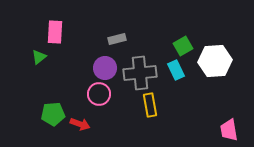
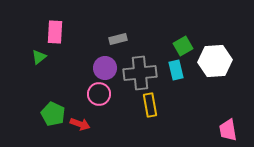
gray rectangle: moved 1 px right
cyan rectangle: rotated 12 degrees clockwise
green pentagon: rotated 30 degrees clockwise
pink trapezoid: moved 1 px left
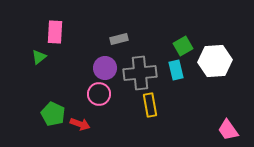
gray rectangle: moved 1 px right
pink trapezoid: rotated 25 degrees counterclockwise
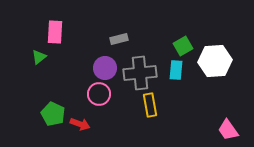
cyan rectangle: rotated 18 degrees clockwise
